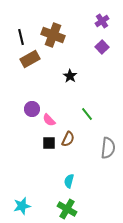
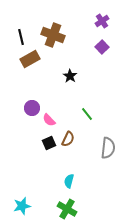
purple circle: moved 1 px up
black square: rotated 24 degrees counterclockwise
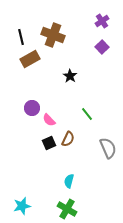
gray semicircle: rotated 30 degrees counterclockwise
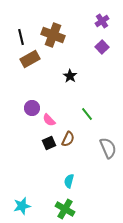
green cross: moved 2 px left
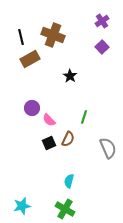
green line: moved 3 px left, 3 px down; rotated 56 degrees clockwise
